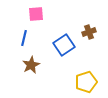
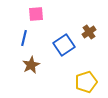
brown cross: rotated 16 degrees counterclockwise
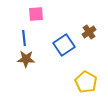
blue line: rotated 21 degrees counterclockwise
brown star: moved 5 px left, 6 px up; rotated 30 degrees clockwise
yellow pentagon: rotated 25 degrees counterclockwise
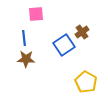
brown cross: moved 7 px left
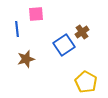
blue line: moved 7 px left, 9 px up
brown star: rotated 18 degrees counterclockwise
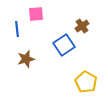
brown cross: moved 6 px up
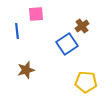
blue line: moved 2 px down
blue square: moved 3 px right, 1 px up
brown star: moved 11 px down
yellow pentagon: rotated 25 degrees counterclockwise
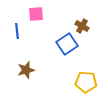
brown cross: rotated 24 degrees counterclockwise
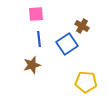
blue line: moved 22 px right, 8 px down
brown star: moved 6 px right, 5 px up
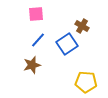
blue line: moved 1 px left, 1 px down; rotated 49 degrees clockwise
